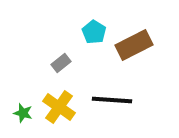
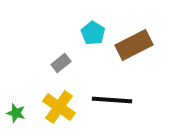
cyan pentagon: moved 1 px left, 1 px down
green star: moved 7 px left
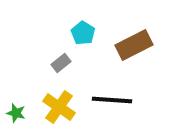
cyan pentagon: moved 10 px left
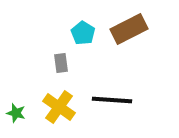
brown rectangle: moved 5 px left, 16 px up
gray rectangle: rotated 60 degrees counterclockwise
